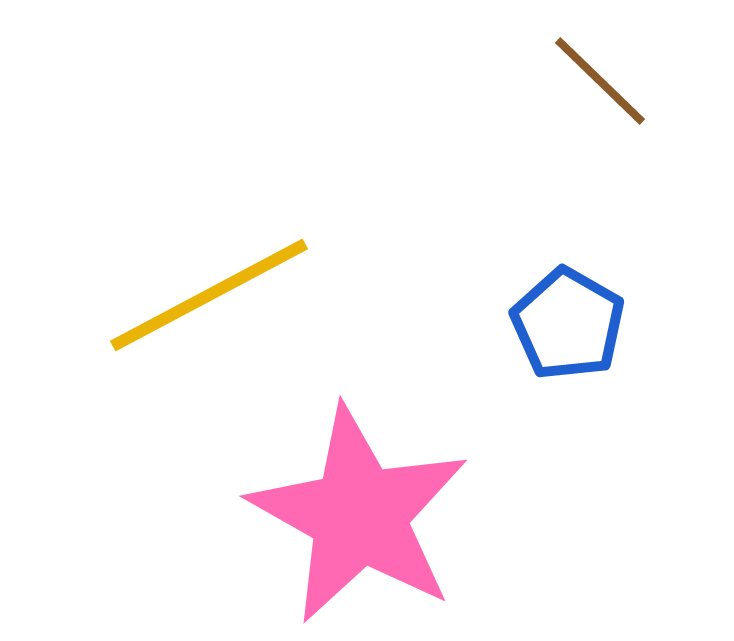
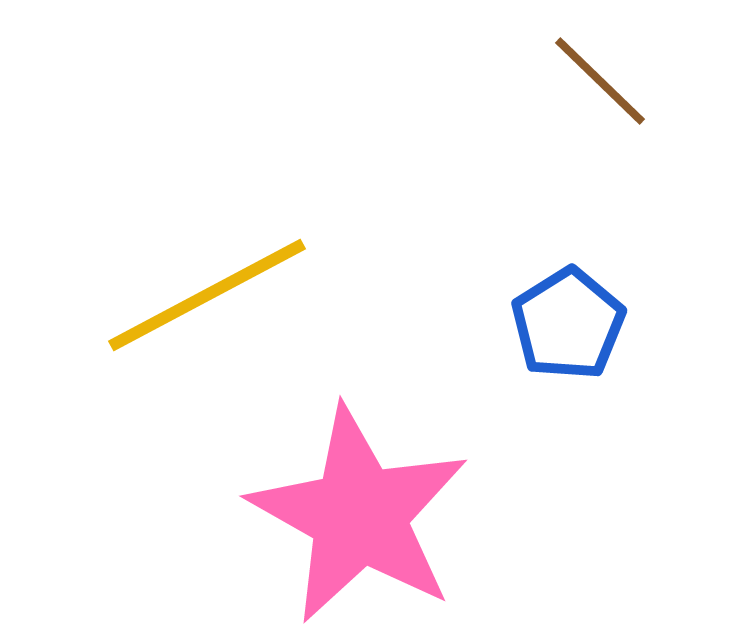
yellow line: moved 2 px left
blue pentagon: rotated 10 degrees clockwise
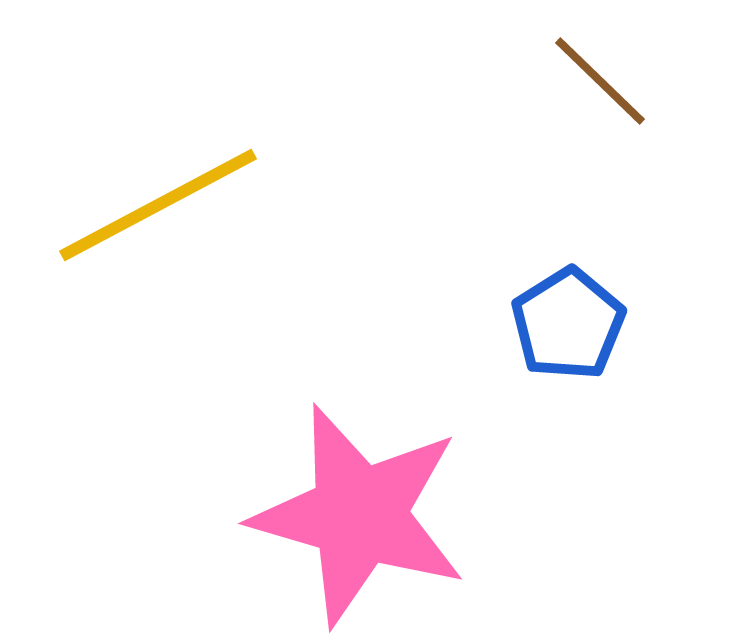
yellow line: moved 49 px left, 90 px up
pink star: rotated 13 degrees counterclockwise
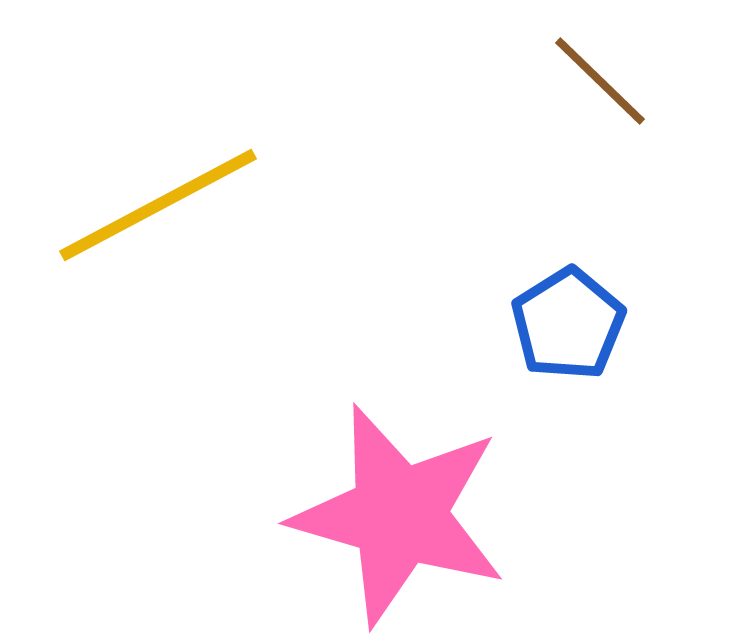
pink star: moved 40 px right
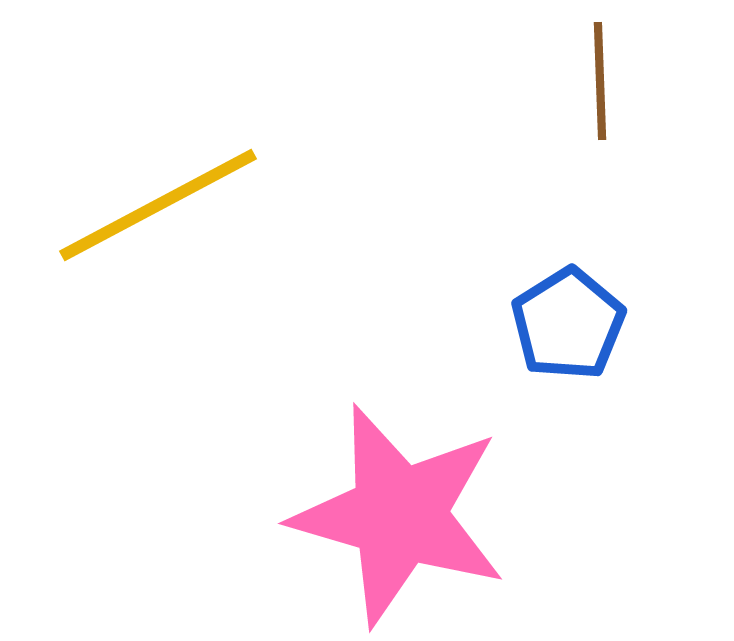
brown line: rotated 44 degrees clockwise
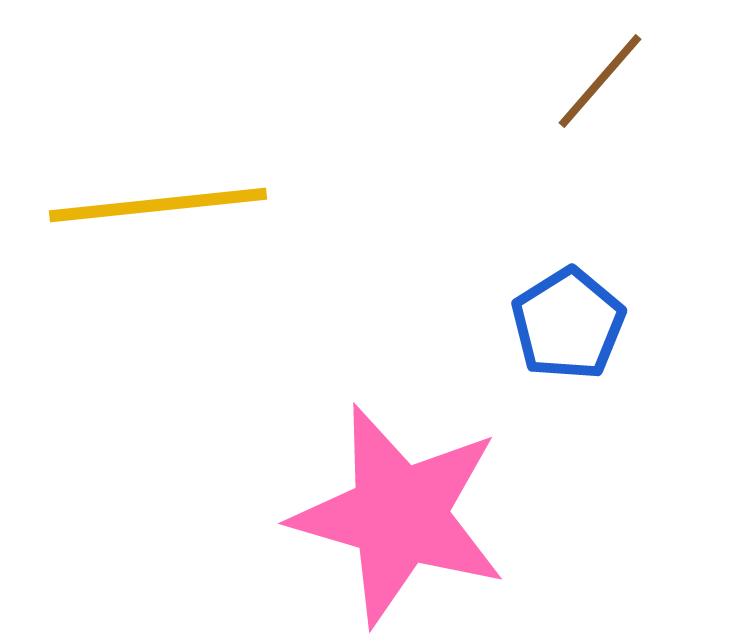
brown line: rotated 43 degrees clockwise
yellow line: rotated 22 degrees clockwise
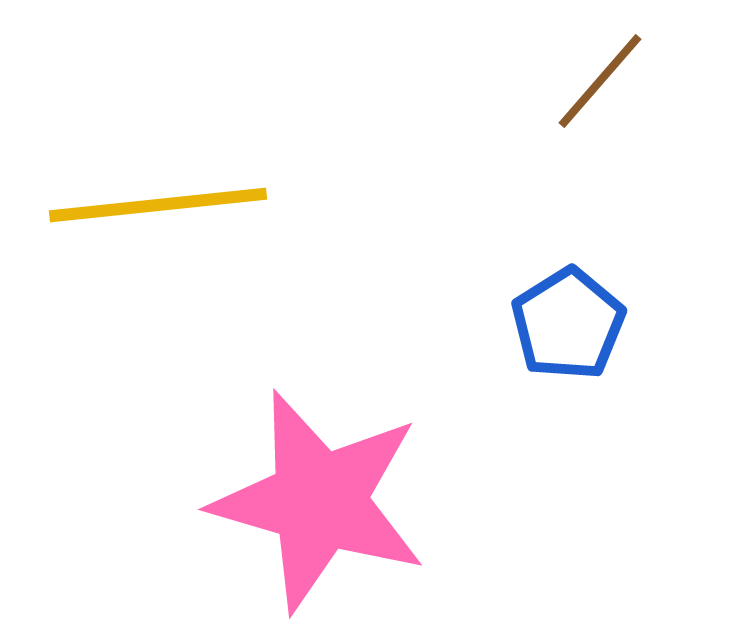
pink star: moved 80 px left, 14 px up
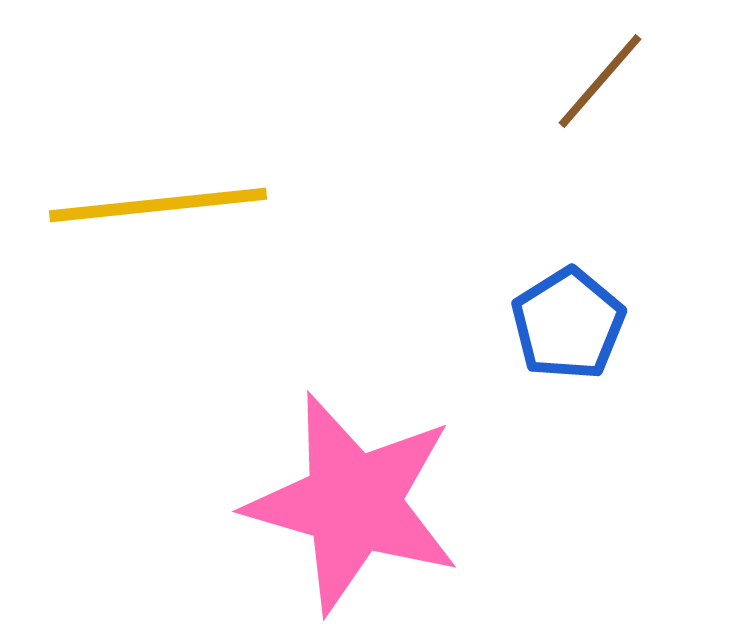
pink star: moved 34 px right, 2 px down
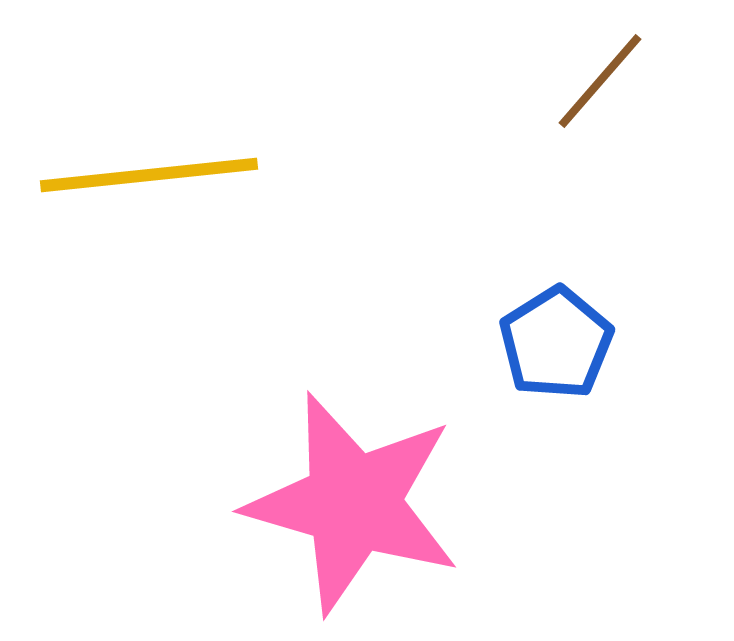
yellow line: moved 9 px left, 30 px up
blue pentagon: moved 12 px left, 19 px down
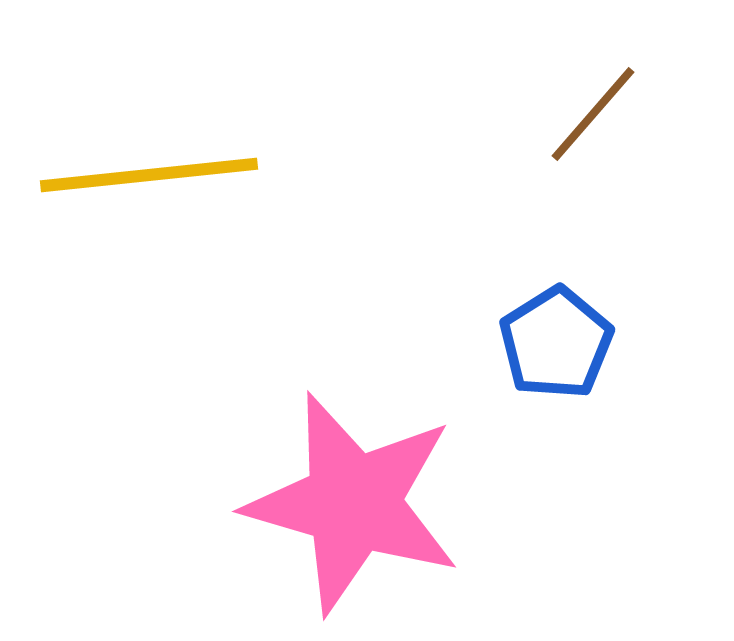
brown line: moved 7 px left, 33 px down
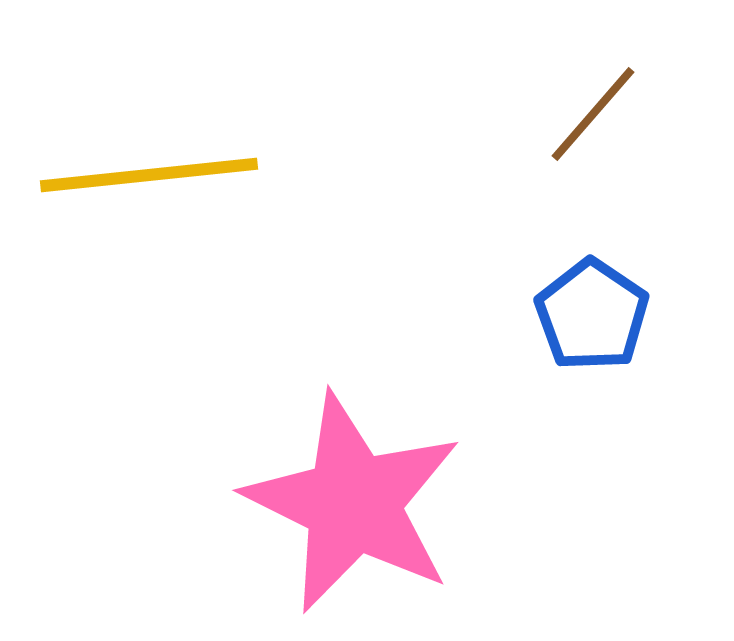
blue pentagon: moved 36 px right, 28 px up; rotated 6 degrees counterclockwise
pink star: rotated 10 degrees clockwise
